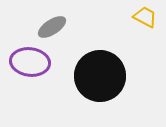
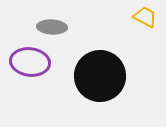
gray ellipse: rotated 36 degrees clockwise
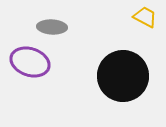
purple ellipse: rotated 12 degrees clockwise
black circle: moved 23 px right
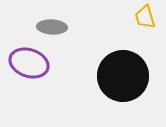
yellow trapezoid: rotated 135 degrees counterclockwise
purple ellipse: moved 1 px left, 1 px down
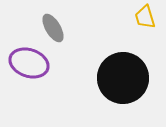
gray ellipse: moved 1 px right, 1 px down; rotated 56 degrees clockwise
black circle: moved 2 px down
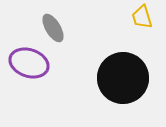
yellow trapezoid: moved 3 px left
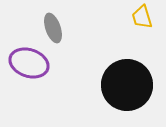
gray ellipse: rotated 12 degrees clockwise
black circle: moved 4 px right, 7 px down
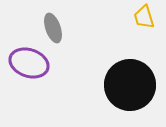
yellow trapezoid: moved 2 px right
black circle: moved 3 px right
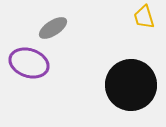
gray ellipse: rotated 76 degrees clockwise
black circle: moved 1 px right
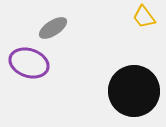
yellow trapezoid: rotated 20 degrees counterclockwise
black circle: moved 3 px right, 6 px down
